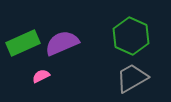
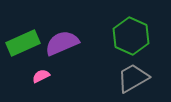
gray trapezoid: moved 1 px right
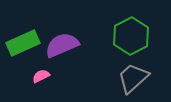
green hexagon: rotated 9 degrees clockwise
purple semicircle: moved 2 px down
gray trapezoid: rotated 12 degrees counterclockwise
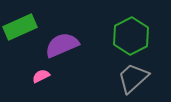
green rectangle: moved 3 px left, 16 px up
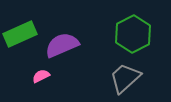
green rectangle: moved 7 px down
green hexagon: moved 2 px right, 2 px up
gray trapezoid: moved 8 px left
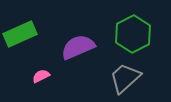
purple semicircle: moved 16 px right, 2 px down
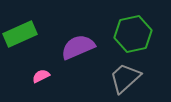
green hexagon: rotated 15 degrees clockwise
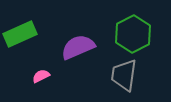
green hexagon: rotated 15 degrees counterclockwise
gray trapezoid: moved 1 px left, 3 px up; rotated 40 degrees counterclockwise
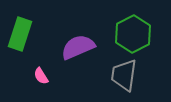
green rectangle: rotated 48 degrees counterclockwise
pink semicircle: rotated 96 degrees counterclockwise
